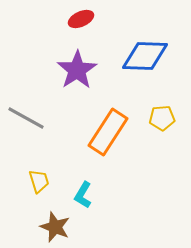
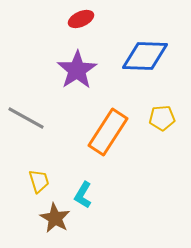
brown star: moved 9 px up; rotated 8 degrees clockwise
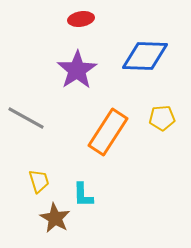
red ellipse: rotated 15 degrees clockwise
cyan L-shape: rotated 32 degrees counterclockwise
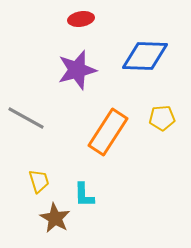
purple star: rotated 18 degrees clockwise
cyan L-shape: moved 1 px right
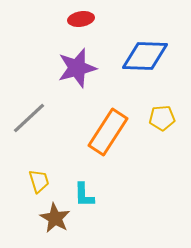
purple star: moved 2 px up
gray line: moved 3 px right; rotated 72 degrees counterclockwise
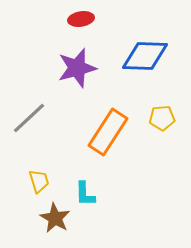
cyan L-shape: moved 1 px right, 1 px up
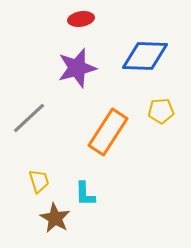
yellow pentagon: moved 1 px left, 7 px up
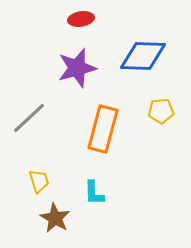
blue diamond: moved 2 px left
orange rectangle: moved 5 px left, 3 px up; rotated 18 degrees counterclockwise
cyan L-shape: moved 9 px right, 1 px up
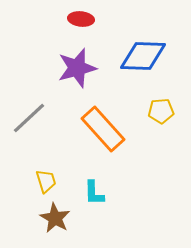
red ellipse: rotated 15 degrees clockwise
orange rectangle: rotated 57 degrees counterclockwise
yellow trapezoid: moved 7 px right
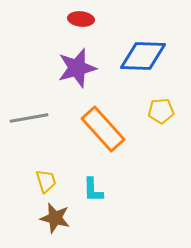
gray line: rotated 33 degrees clockwise
cyan L-shape: moved 1 px left, 3 px up
brown star: rotated 16 degrees counterclockwise
